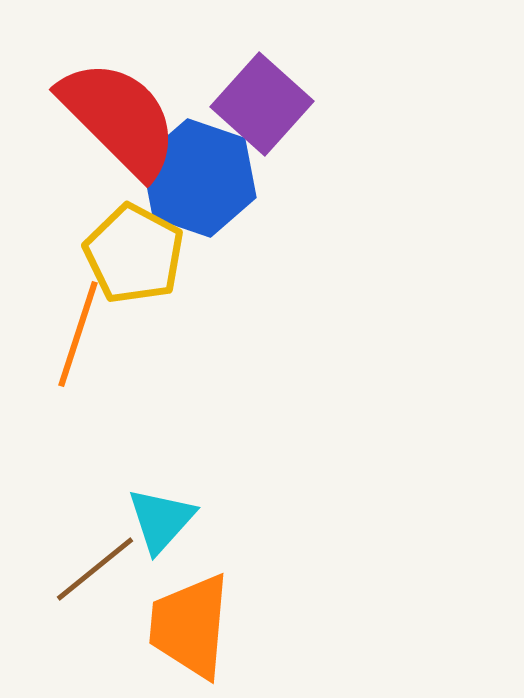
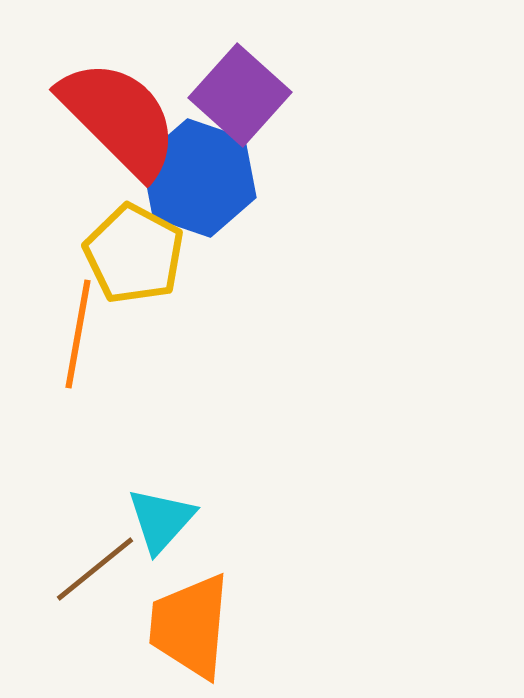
purple square: moved 22 px left, 9 px up
orange line: rotated 8 degrees counterclockwise
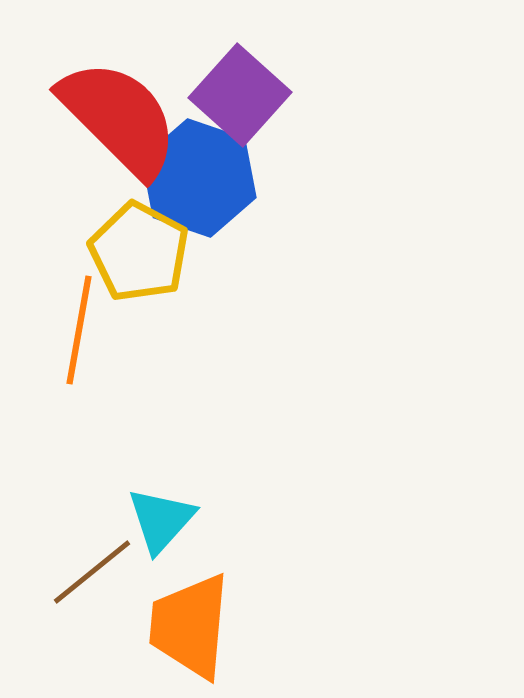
yellow pentagon: moved 5 px right, 2 px up
orange line: moved 1 px right, 4 px up
brown line: moved 3 px left, 3 px down
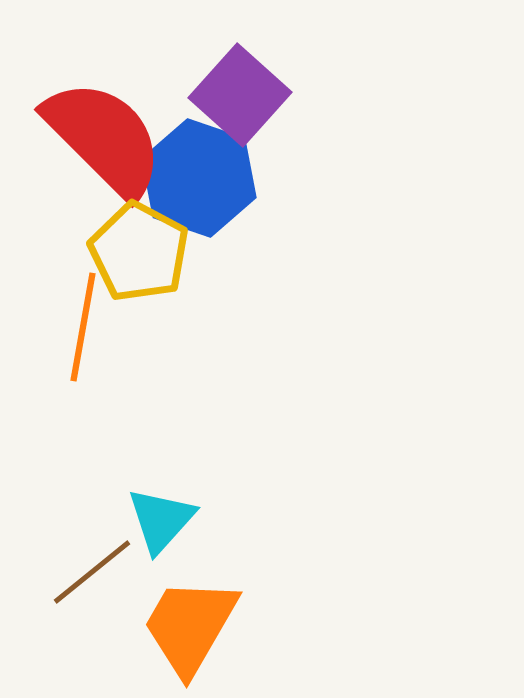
red semicircle: moved 15 px left, 20 px down
orange line: moved 4 px right, 3 px up
orange trapezoid: rotated 25 degrees clockwise
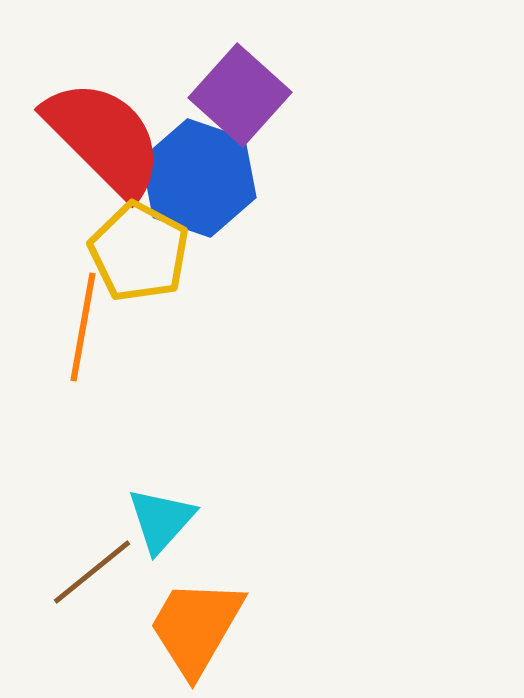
orange trapezoid: moved 6 px right, 1 px down
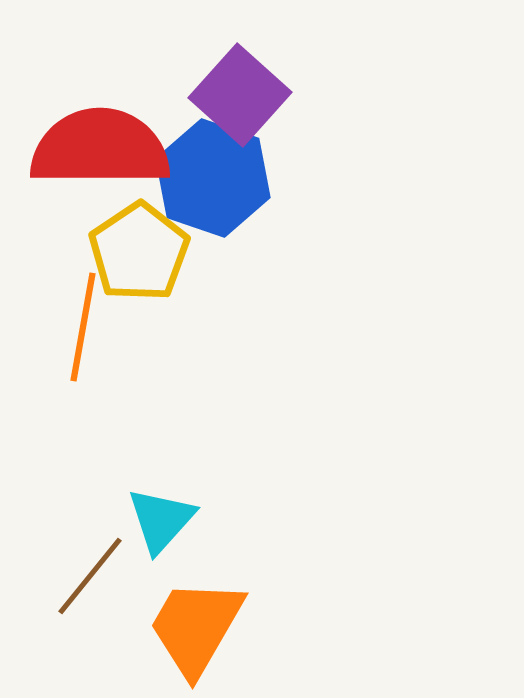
red semicircle: moved 4 px left, 10 px down; rotated 45 degrees counterclockwise
blue hexagon: moved 14 px right
yellow pentagon: rotated 10 degrees clockwise
brown line: moved 2 px left, 4 px down; rotated 12 degrees counterclockwise
